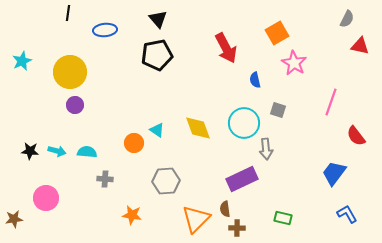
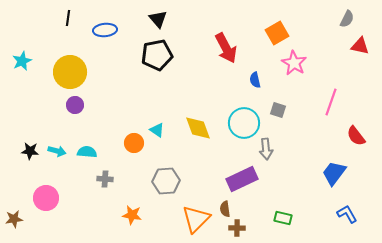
black line: moved 5 px down
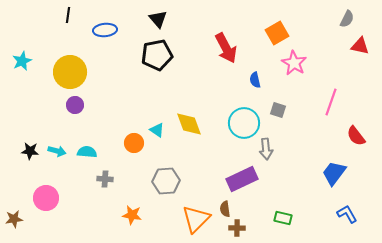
black line: moved 3 px up
yellow diamond: moved 9 px left, 4 px up
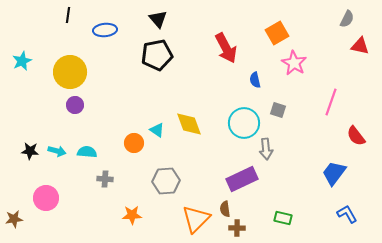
orange star: rotated 12 degrees counterclockwise
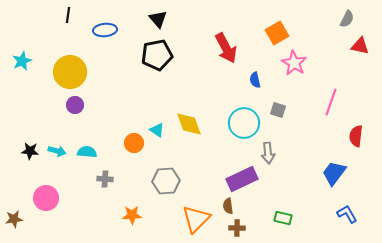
red semicircle: rotated 45 degrees clockwise
gray arrow: moved 2 px right, 4 px down
brown semicircle: moved 3 px right, 3 px up
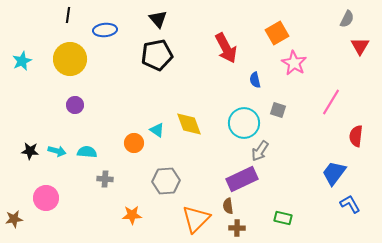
red triangle: rotated 48 degrees clockwise
yellow circle: moved 13 px up
pink line: rotated 12 degrees clockwise
gray arrow: moved 8 px left, 2 px up; rotated 40 degrees clockwise
blue L-shape: moved 3 px right, 10 px up
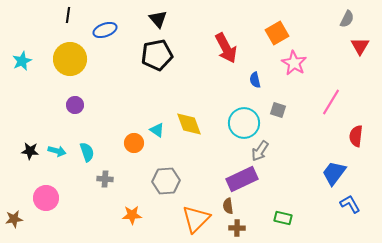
blue ellipse: rotated 15 degrees counterclockwise
cyan semicircle: rotated 66 degrees clockwise
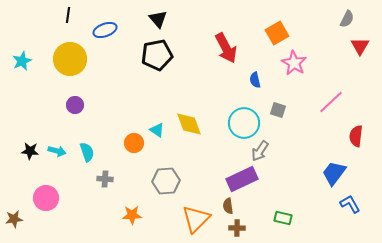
pink line: rotated 16 degrees clockwise
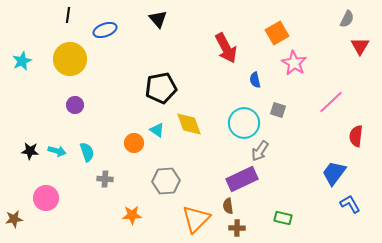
black pentagon: moved 4 px right, 33 px down
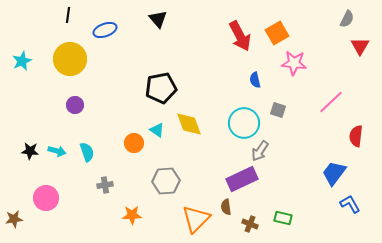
red arrow: moved 14 px right, 12 px up
pink star: rotated 25 degrees counterclockwise
gray cross: moved 6 px down; rotated 14 degrees counterclockwise
brown semicircle: moved 2 px left, 1 px down
brown cross: moved 13 px right, 4 px up; rotated 21 degrees clockwise
